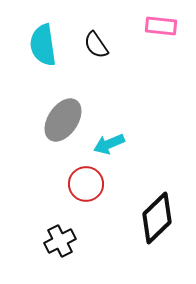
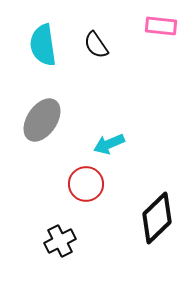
gray ellipse: moved 21 px left
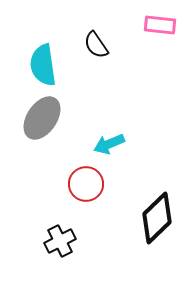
pink rectangle: moved 1 px left, 1 px up
cyan semicircle: moved 20 px down
gray ellipse: moved 2 px up
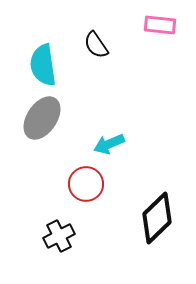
black cross: moved 1 px left, 5 px up
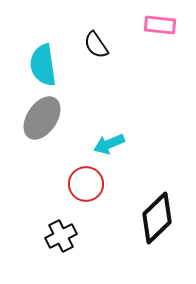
black cross: moved 2 px right
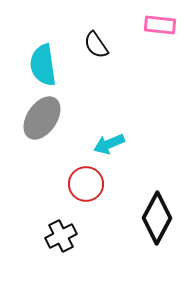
black diamond: rotated 18 degrees counterclockwise
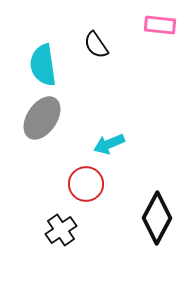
black cross: moved 6 px up; rotated 8 degrees counterclockwise
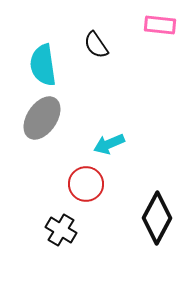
black cross: rotated 24 degrees counterclockwise
